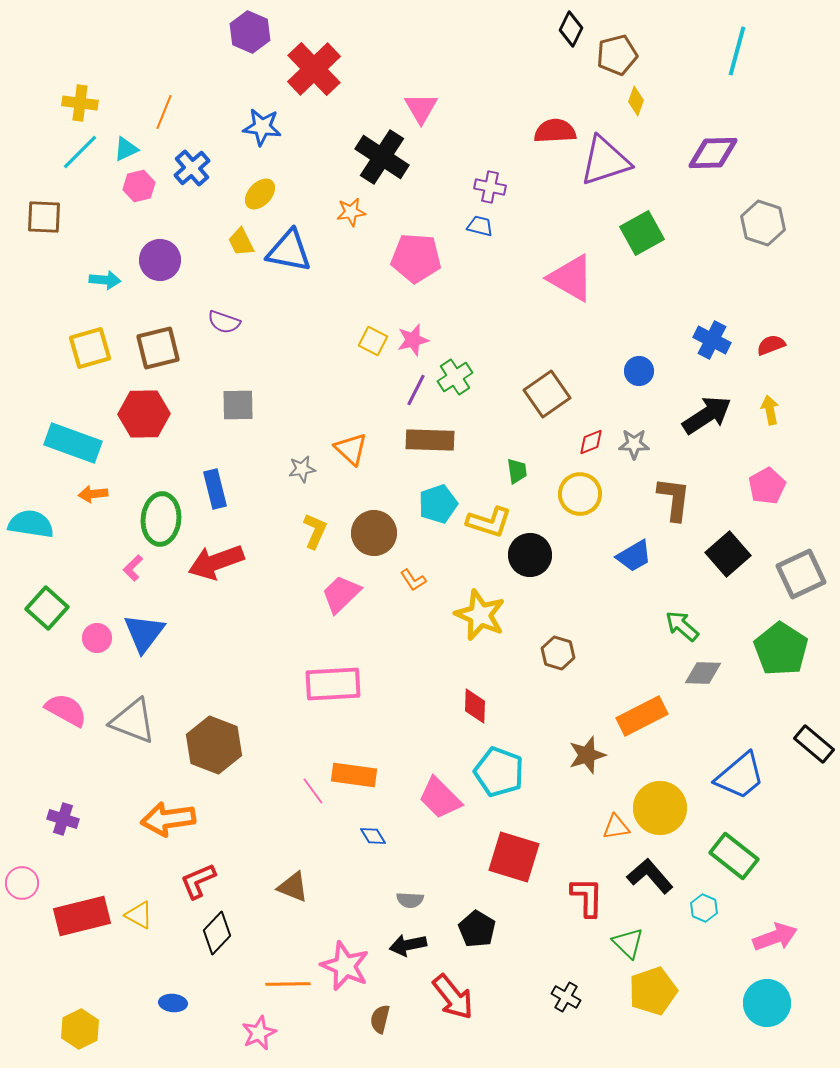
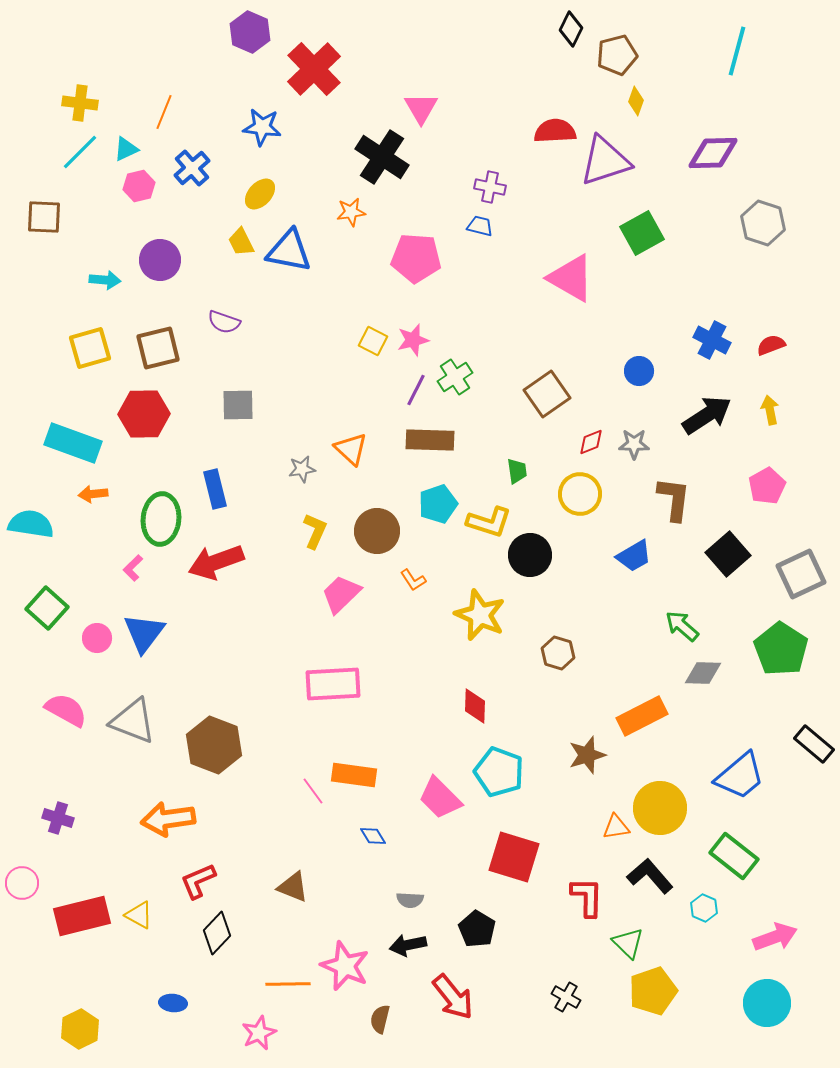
brown circle at (374, 533): moved 3 px right, 2 px up
purple cross at (63, 819): moved 5 px left, 1 px up
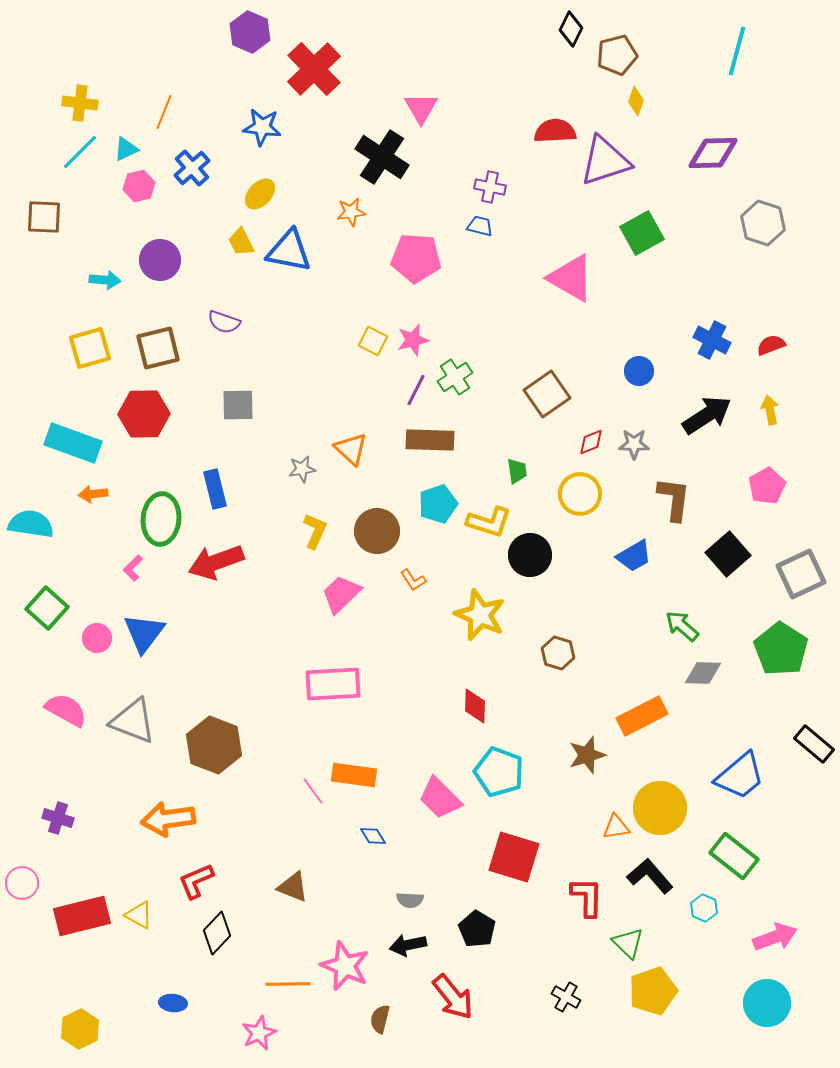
red L-shape at (198, 881): moved 2 px left
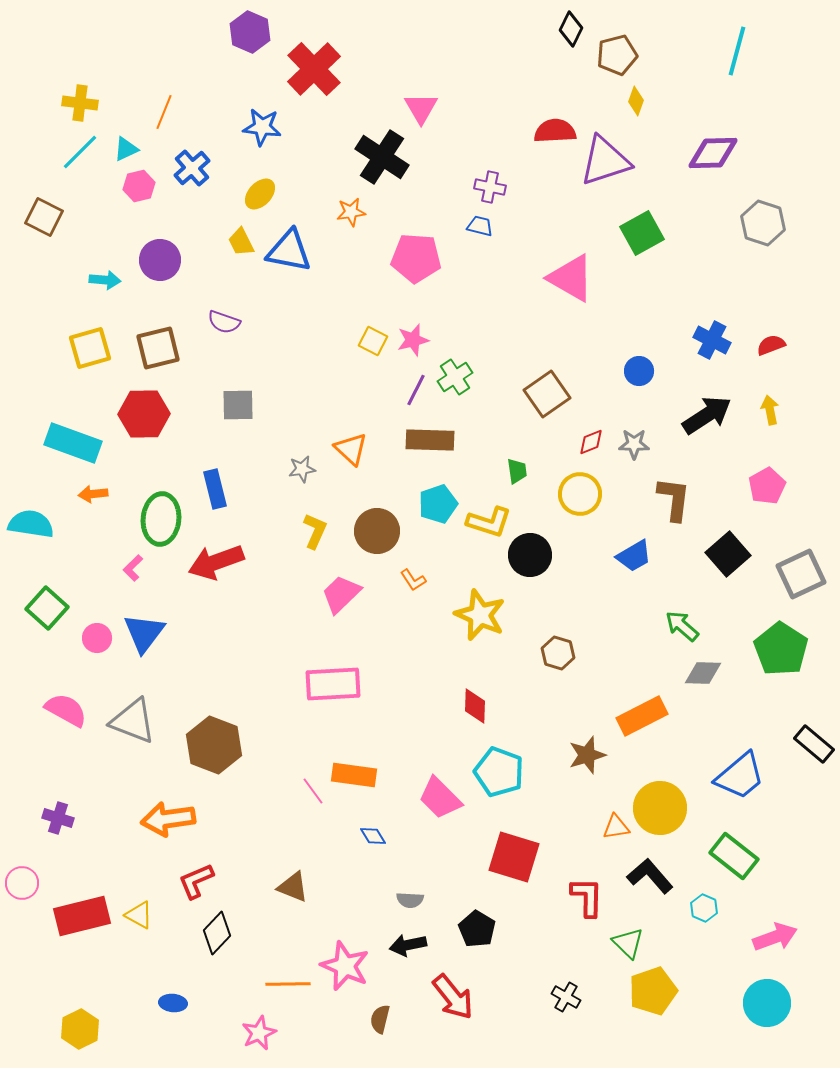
brown square at (44, 217): rotated 24 degrees clockwise
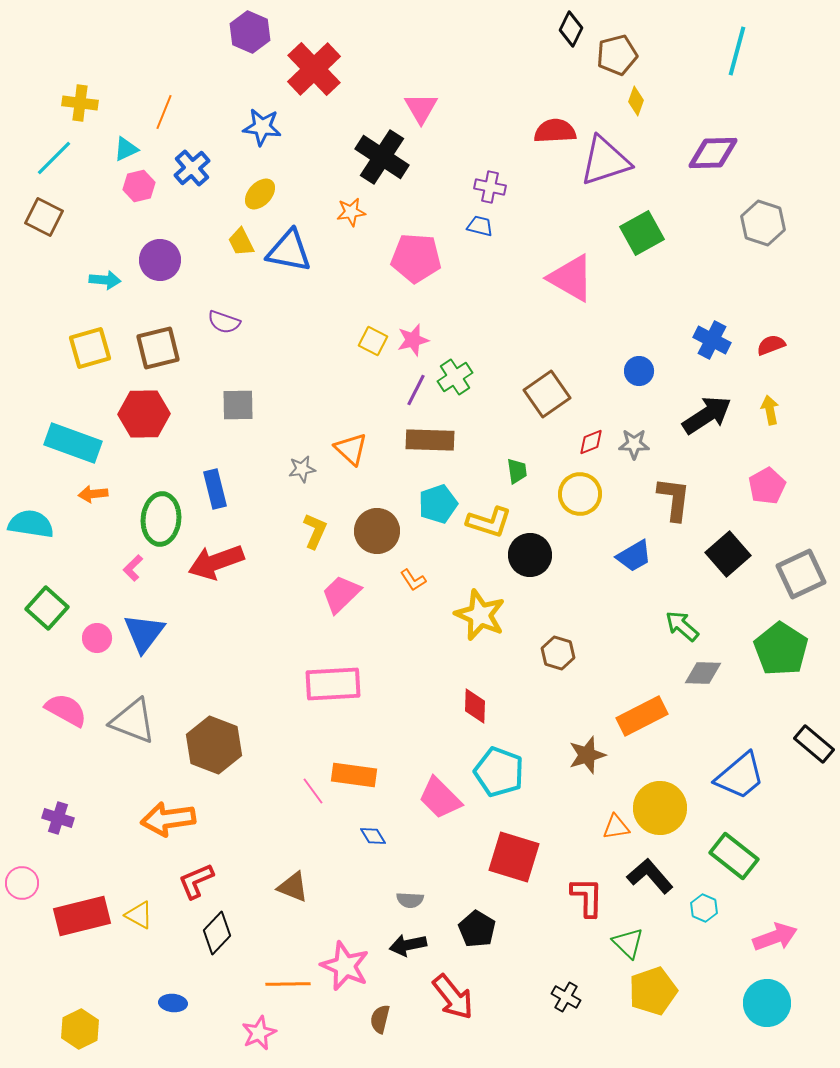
cyan line at (80, 152): moved 26 px left, 6 px down
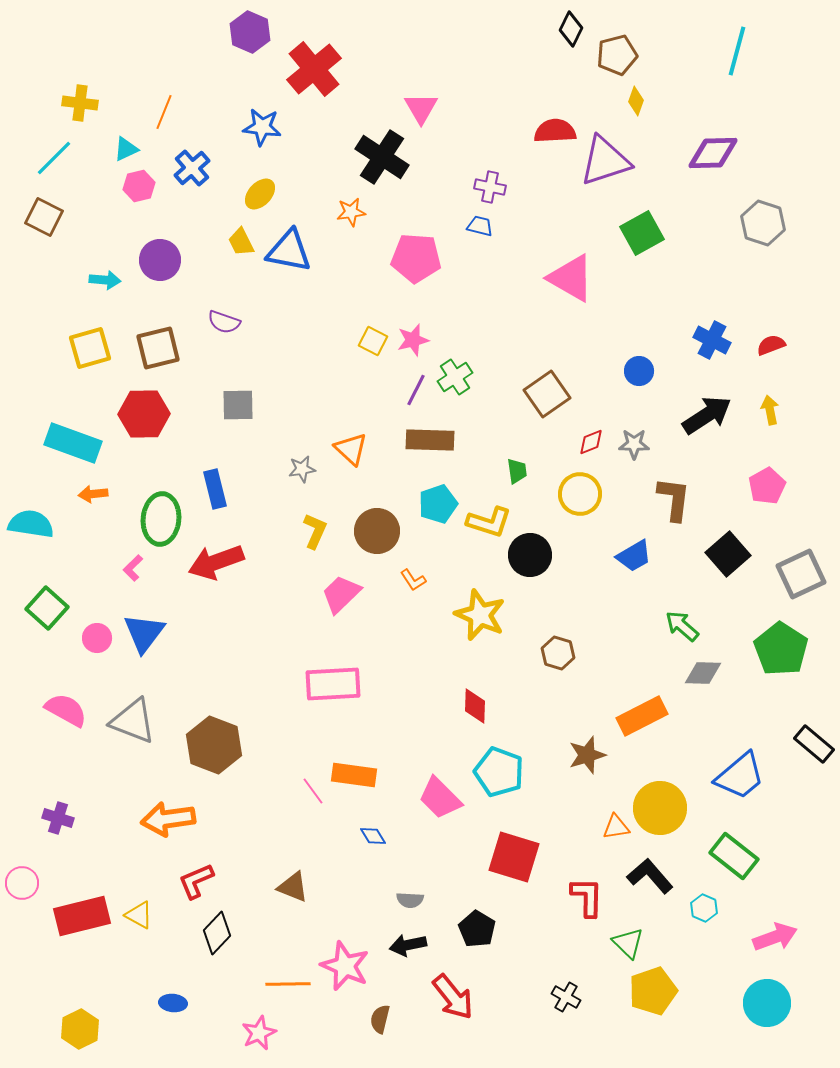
red cross at (314, 69): rotated 4 degrees clockwise
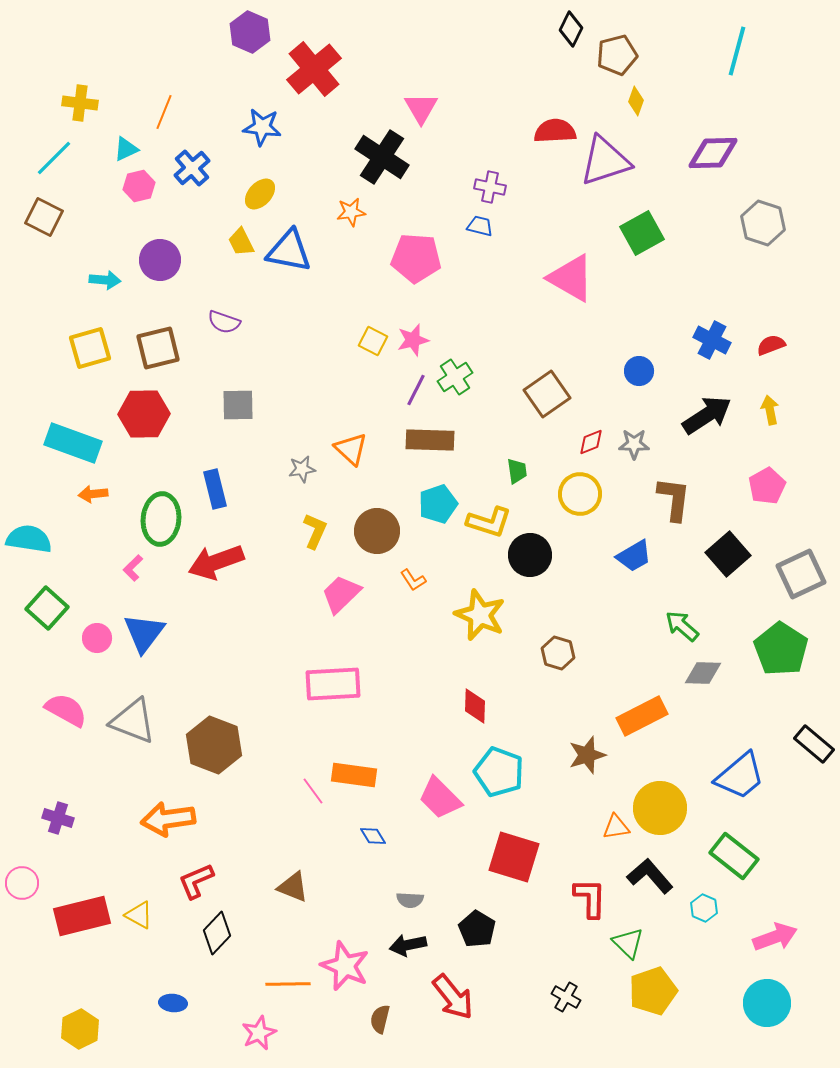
cyan semicircle at (31, 524): moved 2 px left, 15 px down
red L-shape at (587, 897): moved 3 px right, 1 px down
